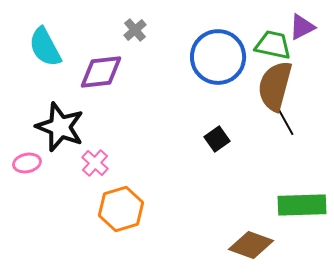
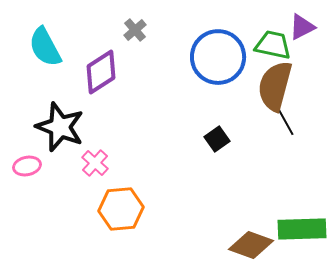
purple diamond: rotated 27 degrees counterclockwise
pink ellipse: moved 3 px down
green rectangle: moved 24 px down
orange hexagon: rotated 12 degrees clockwise
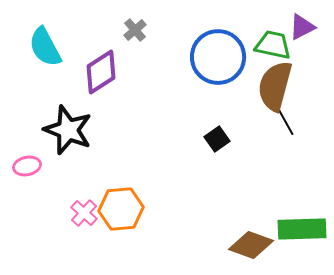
black star: moved 8 px right, 3 px down
pink cross: moved 11 px left, 50 px down
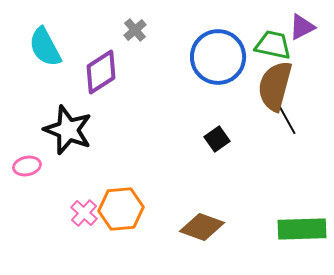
black line: moved 2 px right, 1 px up
brown diamond: moved 49 px left, 18 px up
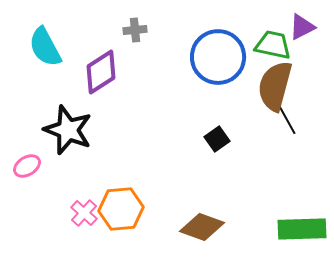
gray cross: rotated 35 degrees clockwise
pink ellipse: rotated 20 degrees counterclockwise
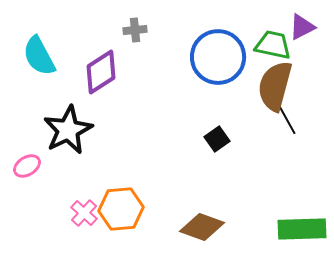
cyan semicircle: moved 6 px left, 9 px down
black star: rotated 24 degrees clockwise
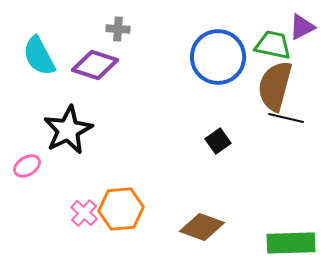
gray cross: moved 17 px left, 1 px up; rotated 10 degrees clockwise
purple diamond: moved 6 px left, 7 px up; rotated 51 degrees clockwise
black line: rotated 48 degrees counterclockwise
black square: moved 1 px right, 2 px down
green rectangle: moved 11 px left, 14 px down
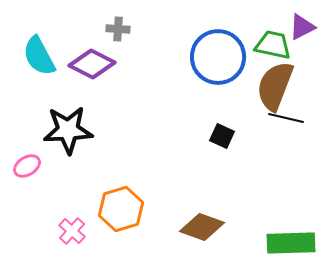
purple diamond: moved 3 px left, 1 px up; rotated 9 degrees clockwise
brown semicircle: rotated 6 degrees clockwise
black star: rotated 24 degrees clockwise
black square: moved 4 px right, 5 px up; rotated 30 degrees counterclockwise
orange hexagon: rotated 12 degrees counterclockwise
pink cross: moved 12 px left, 18 px down
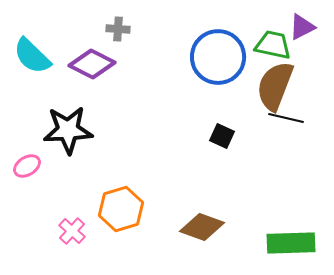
cyan semicircle: moved 7 px left; rotated 18 degrees counterclockwise
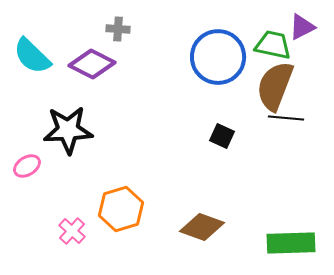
black line: rotated 8 degrees counterclockwise
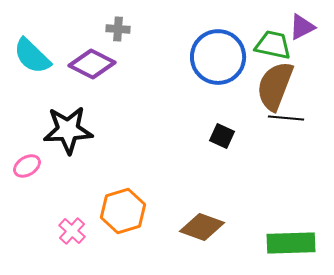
orange hexagon: moved 2 px right, 2 px down
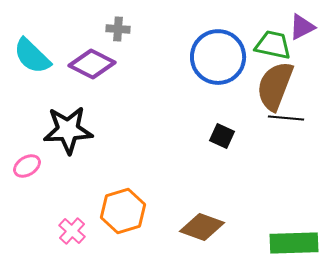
green rectangle: moved 3 px right
